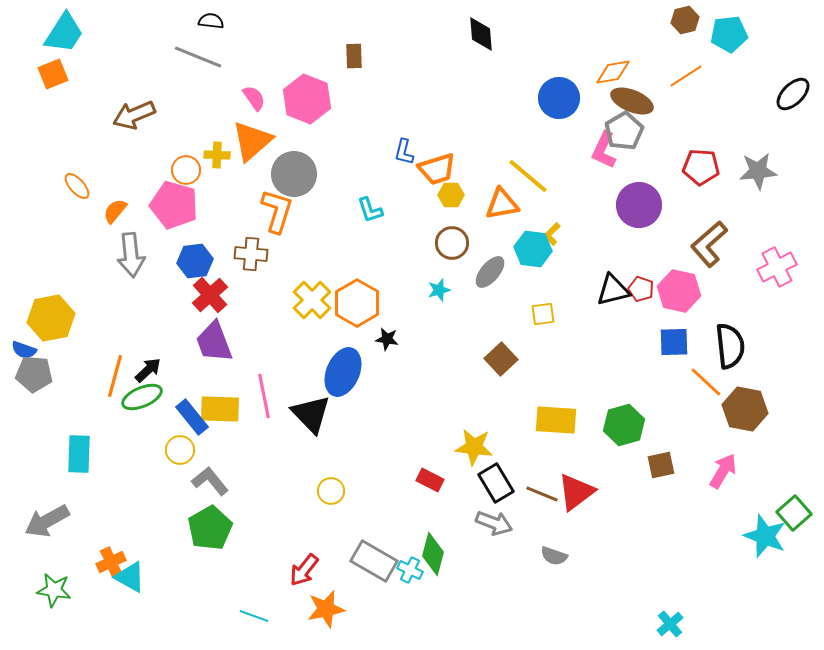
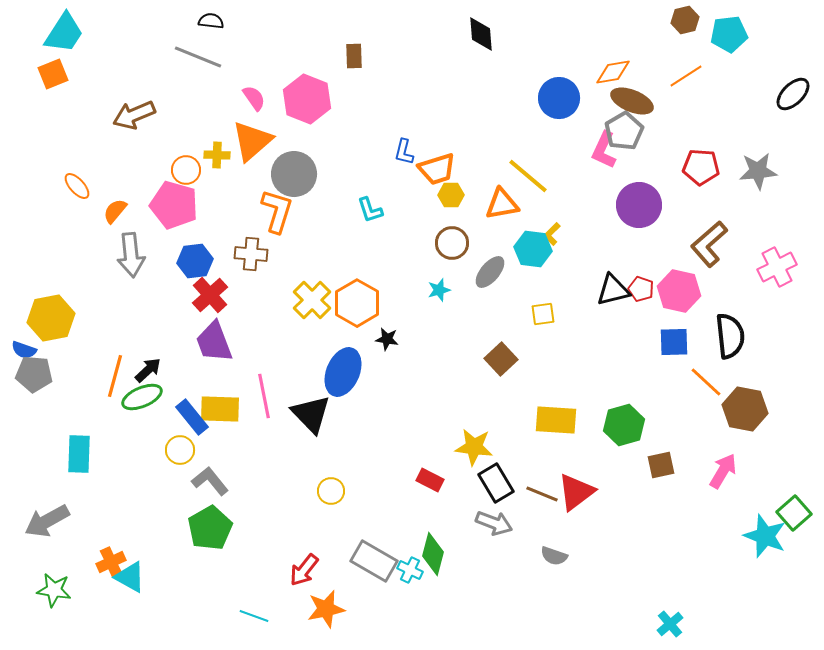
black semicircle at (730, 346): moved 10 px up
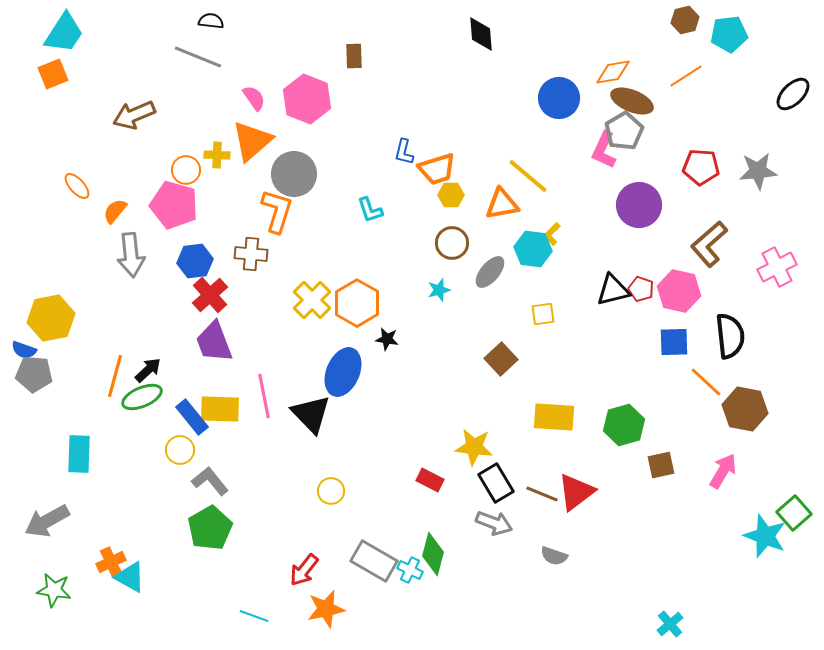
yellow rectangle at (556, 420): moved 2 px left, 3 px up
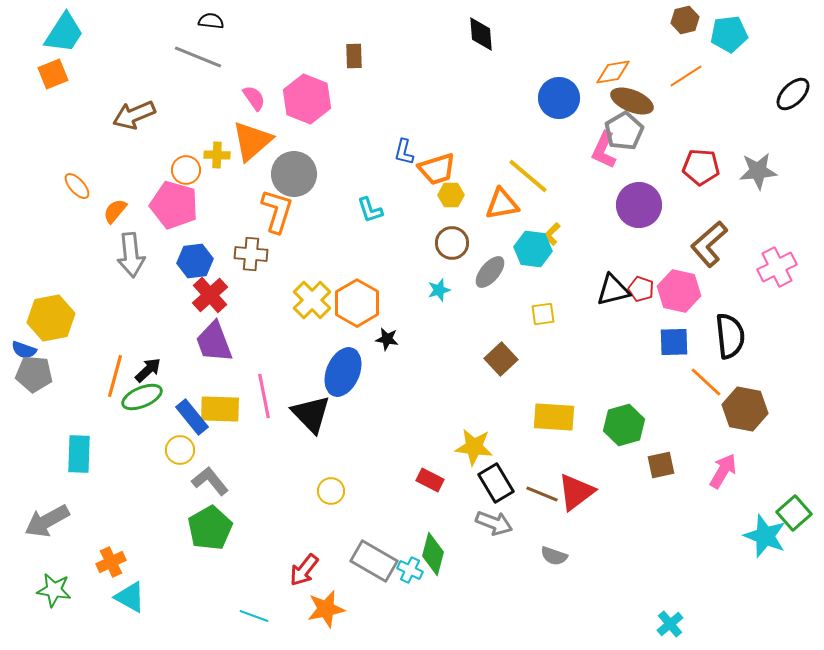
cyan triangle at (130, 577): moved 20 px down
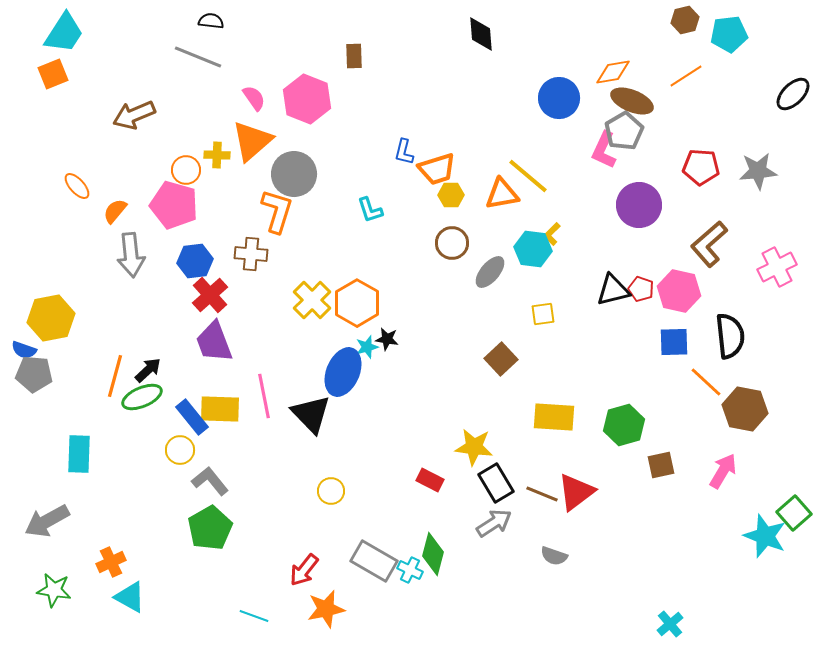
orange triangle at (502, 204): moved 10 px up
cyan star at (439, 290): moved 72 px left, 57 px down
gray arrow at (494, 523): rotated 54 degrees counterclockwise
